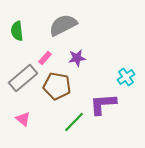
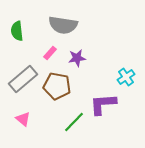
gray semicircle: rotated 144 degrees counterclockwise
pink rectangle: moved 5 px right, 5 px up
gray rectangle: moved 1 px down
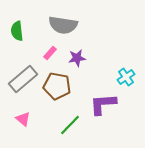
green line: moved 4 px left, 3 px down
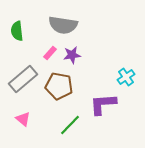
purple star: moved 5 px left, 3 px up
brown pentagon: moved 2 px right
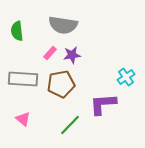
gray rectangle: rotated 44 degrees clockwise
brown pentagon: moved 2 px right, 2 px up; rotated 20 degrees counterclockwise
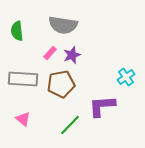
purple star: rotated 12 degrees counterclockwise
purple L-shape: moved 1 px left, 2 px down
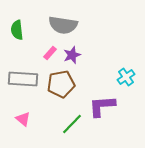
green semicircle: moved 1 px up
green line: moved 2 px right, 1 px up
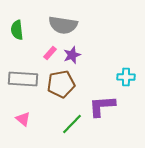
cyan cross: rotated 36 degrees clockwise
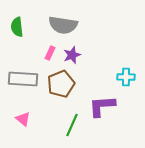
green semicircle: moved 3 px up
pink rectangle: rotated 16 degrees counterclockwise
brown pentagon: rotated 12 degrees counterclockwise
green line: moved 1 px down; rotated 20 degrees counterclockwise
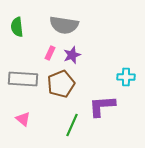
gray semicircle: moved 1 px right
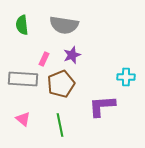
green semicircle: moved 5 px right, 2 px up
pink rectangle: moved 6 px left, 6 px down
green line: moved 12 px left; rotated 35 degrees counterclockwise
